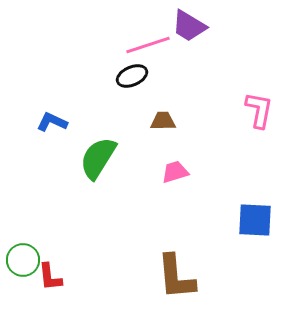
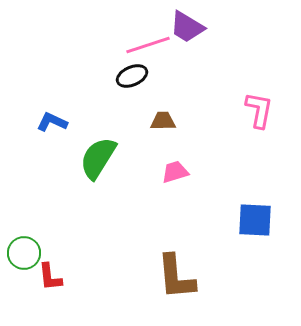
purple trapezoid: moved 2 px left, 1 px down
green circle: moved 1 px right, 7 px up
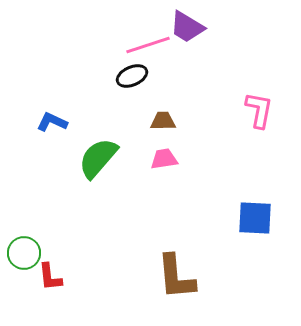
green semicircle: rotated 9 degrees clockwise
pink trapezoid: moved 11 px left, 13 px up; rotated 8 degrees clockwise
blue square: moved 2 px up
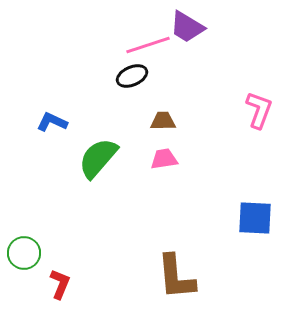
pink L-shape: rotated 9 degrees clockwise
red L-shape: moved 10 px right, 7 px down; rotated 152 degrees counterclockwise
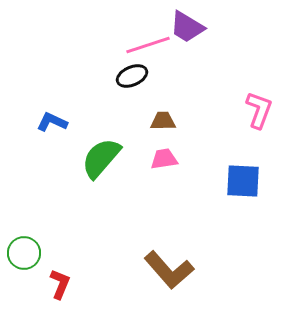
green semicircle: moved 3 px right
blue square: moved 12 px left, 37 px up
brown L-shape: moved 7 px left, 7 px up; rotated 36 degrees counterclockwise
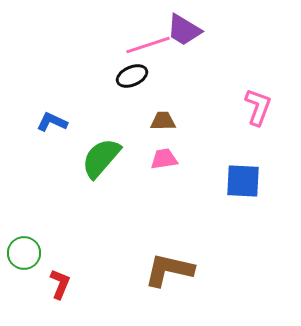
purple trapezoid: moved 3 px left, 3 px down
pink L-shape: moved 1 px left, 3 px up
brown L-shape: rotated 144 degrees clockwise
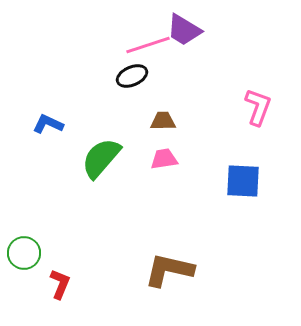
blue L-shape: moved 4 px left, 2 px down
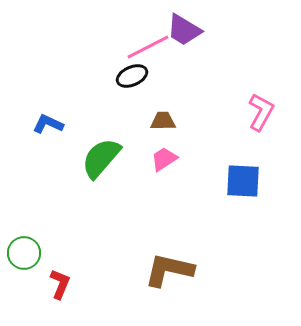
pink line: moved 2 px down; rotated 9 degrees counterclockwise
pink L-shape: moved 3 px right, 5 px down; rotated 9 degrees clockwise
pink trapezoid: rotated 24 degrees counterclockwise
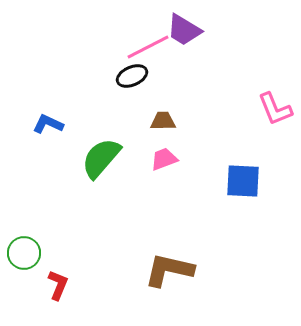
pink L-shape: moved 14 px right, 3 px up; rotated 129 degrees clockwise
pink trapezoid: rotated 12 degrees clockwise
red L-shape: moved 2 px left, 1 px down
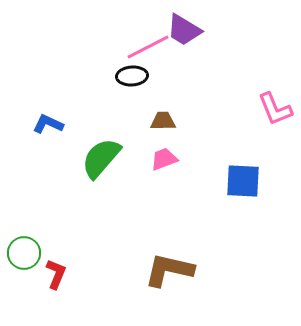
black ellipse: rotated 20 degrees clockwise
red L-shape: moved 2 px left, 11 px up
